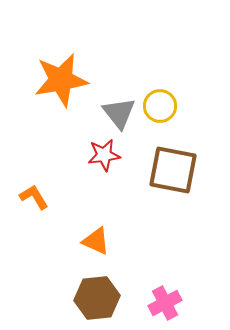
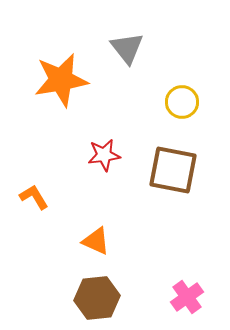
yellow circle: moved 22 px right, 4 px up
gray triangle: moved 8 px right, 65 px up
pink cross: moved 22 px right, 6 px up; rotated 8 degrees counterclockwise
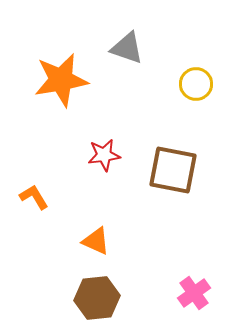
gray triangle: rotated 33 degrees counterclockwise
yellow circle: moved 14 px right, 18 px up
pink cross: moved 7 px right, 4 px up
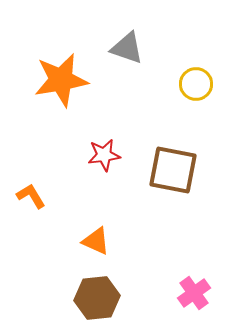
orange L-shape: moved 3 px left, 1 px up
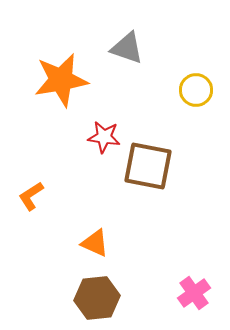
yellow circle: moved 6 px down
red star: moved 18 px up; rotated 16 degrees clockwise
brown square: moved 25 px left, 4 px up
orange L-shape: rotated 92 degrees counterclockwise
orange triangle: moved 1 px left, 2 px down
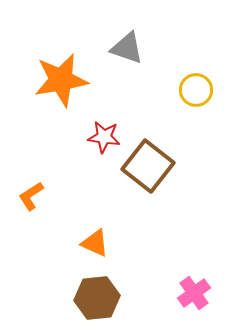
brown square: rotated 27 degrees clockwise
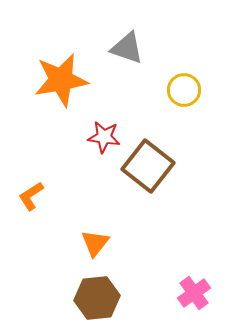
yellow circle: moved 12 px left
orange triangle: rotated 44 degrees clockwise
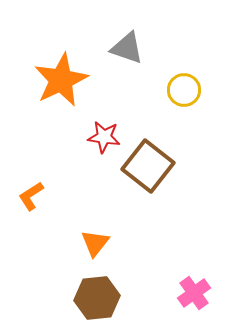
orange star: rotated 16 degrees counterclockwise
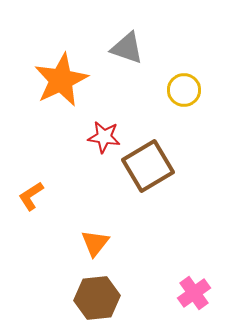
brown square: rotated 21 degrees clockwise
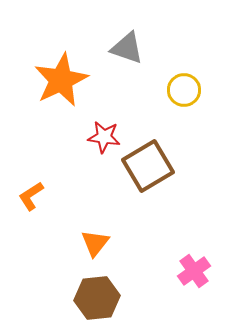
pink cross: moved 22 px up
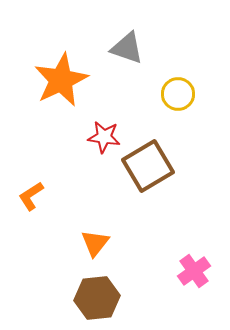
yellow circle: moved 6 px left, 4 px down
